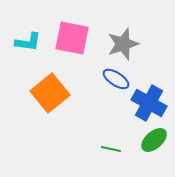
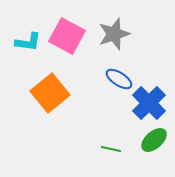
pink square: moved 5 px left, 2 px up; rotated 18 degrees clockwise
gray star: moved 9 px left, 10 px up
blue ellipse: moved 3 px right
blue cross: rotated 16 degrees clockwise
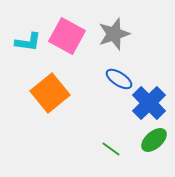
green line: rotated 24 degrees clockwise
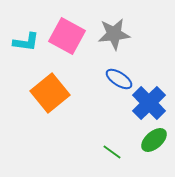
gray star: rotated 12 degrees clockwise
cyan L-shape: moved 2 px left
green line: moved 1 px right, 3 px down
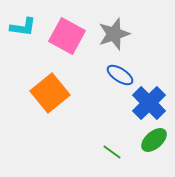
gray star: rotated 12 degrees counterclockwise
cyan L-shape: moved 3 px left, 15 px up
blue ellipse: moved 1 px right, 4 px up
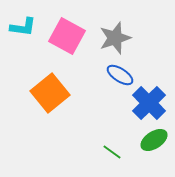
gray star: moved 1 px right, 4 px down
green ellipse: rotated 8 degrees clockwise
